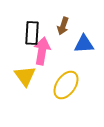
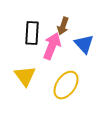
blue triangle: rotated 50 degrees clockwise
pink arrow: moved 10 px right, 5 px up; rotated 12 degrees clockwise
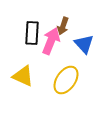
pink arrow: moved 1 px left, 5 px up
yellow triangle: moved 2 px left; rotated 30 degrees counterclockwise
yellow ellipse: moved 5 px up
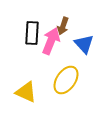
yellow triangle: moved 3 px right, 16 px down
